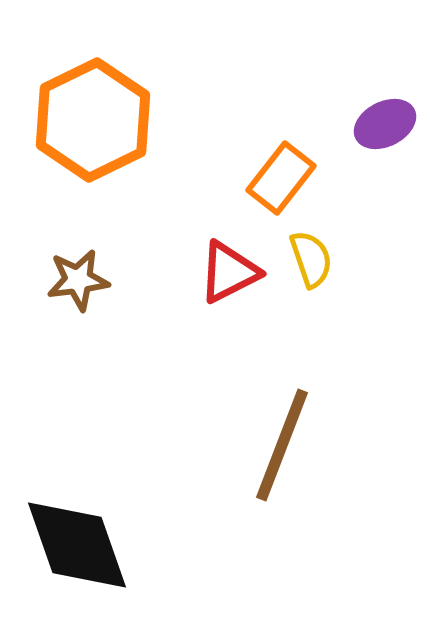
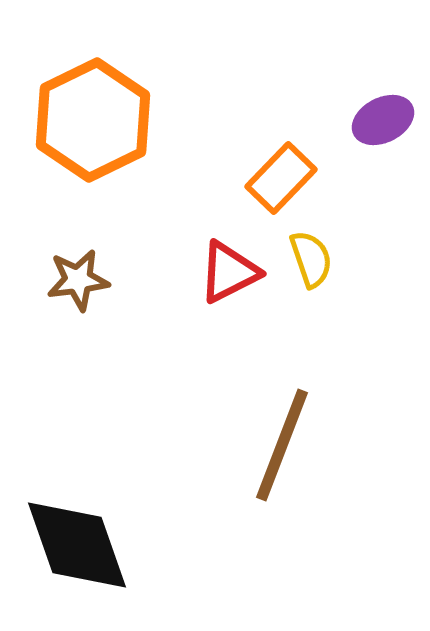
purple ellipse: moved 2 px left, 4 px up
orange rectangle: rotated 6 degrees clockwise
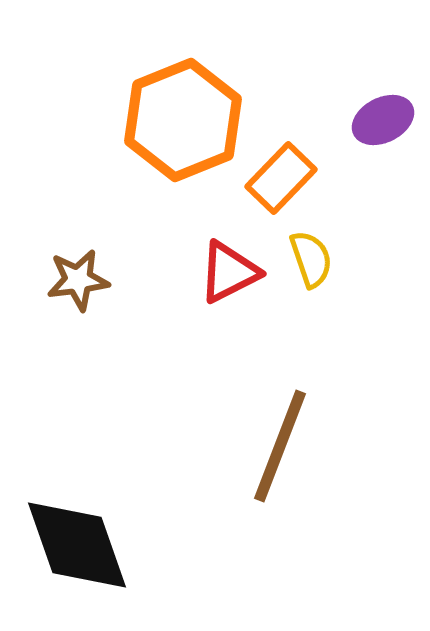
orange hexagon: moved 90 px right; rotated 4 degrees clockwise
brown line: moved 2 px left, 1 px down
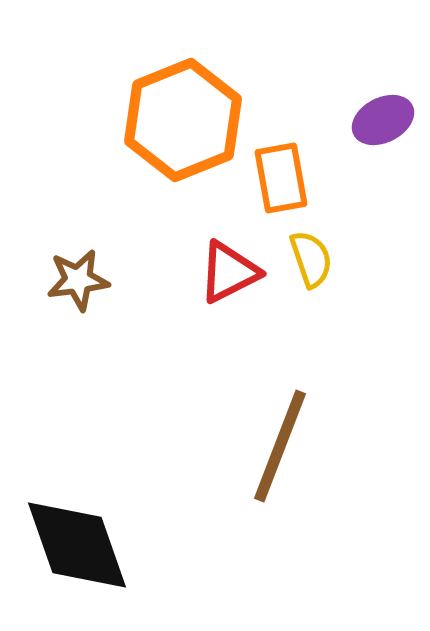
orange rectangle: rotated 54 degrees counterclockwise
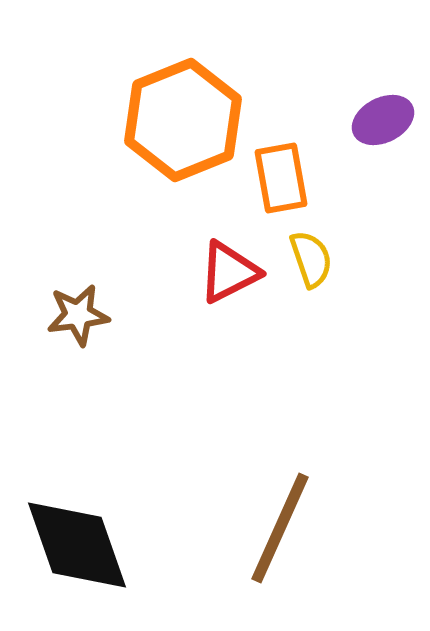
brown star: moved 35 px down
brown line: moved 82 px down; rotated 3 degrees clockwise
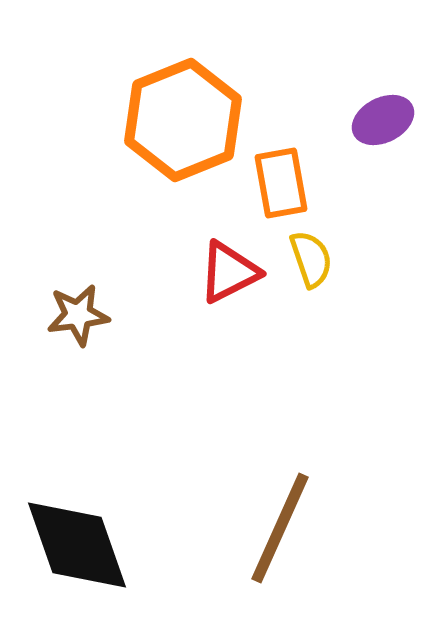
orange rectangle: moved 5 px down
